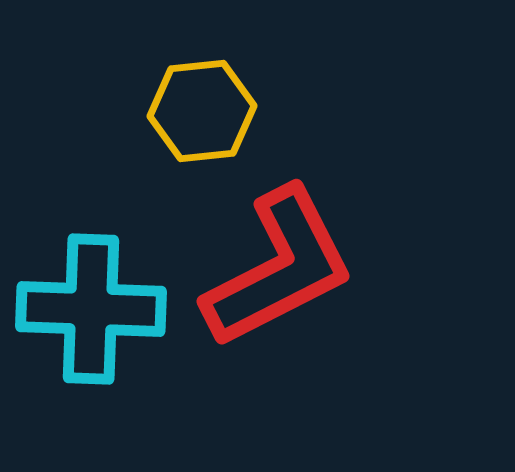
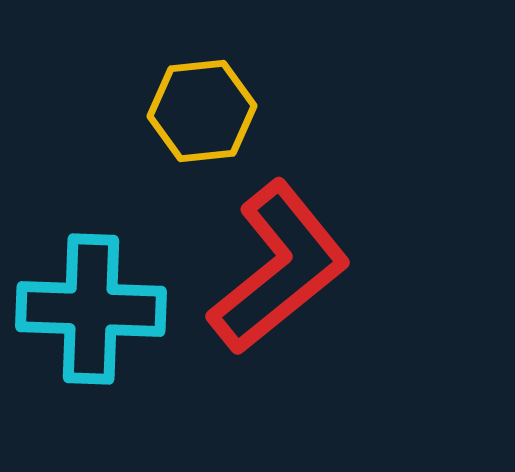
red L-shape: rotated 12 degrees counterclockwise
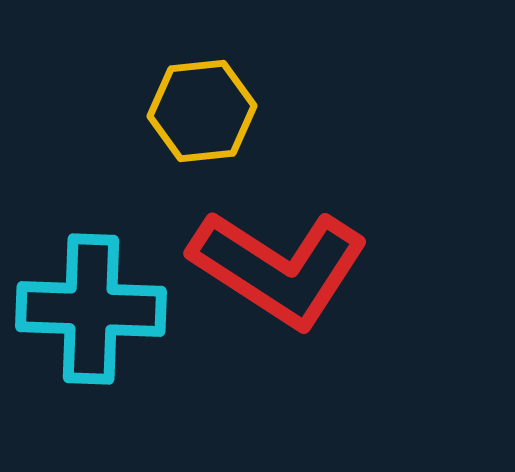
red L-shape: rotated 72 degrees clockwise
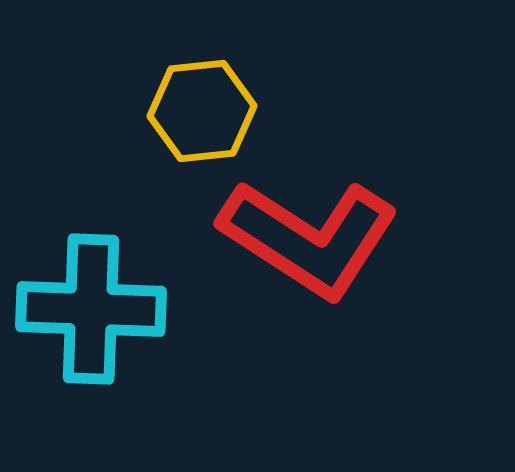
red L-shape: moved 30 px right, 30 px up
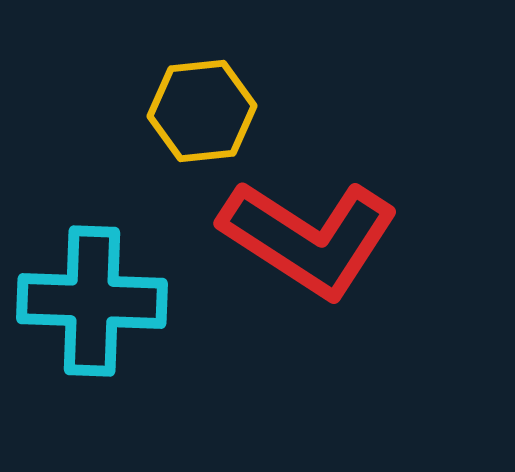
cyan cross: moved 1 px right, 8 px up
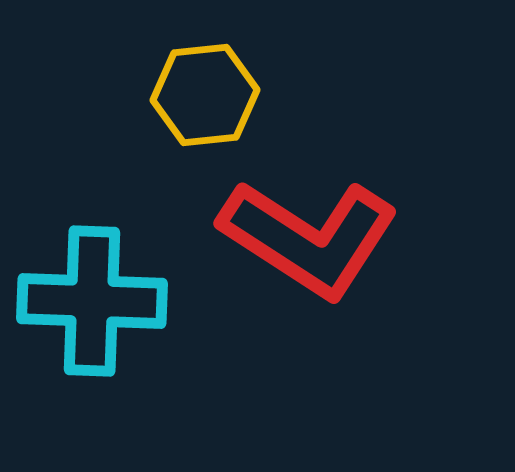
yellow hexagon: moved 3 px right, 16 px up
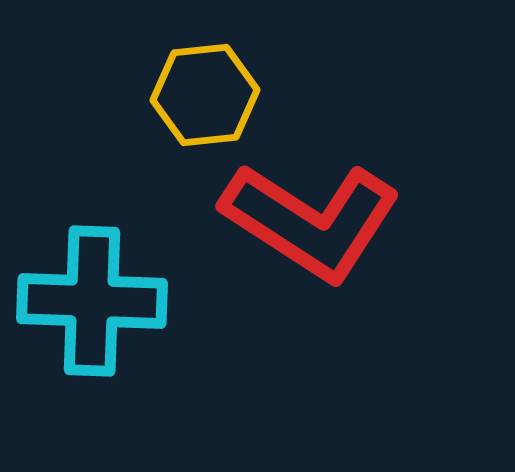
red L-shape: moved 2 px right, 17 px up
